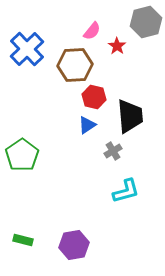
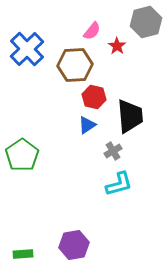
cyan L-shape: moved 7 px left, 7 px up
green rectangle: moved 14 px down; rotated 18 degrees counterclockwise
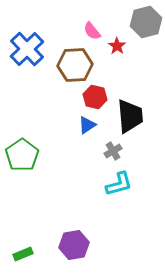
pink semicircle: rotated 102 degrees clockwise
red hexagon: moved 1 px right
green rectangle: rotated 18 degrees counterclockwise
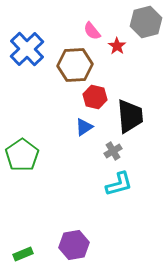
blue triangle: moved 3 px left, 2 px down
